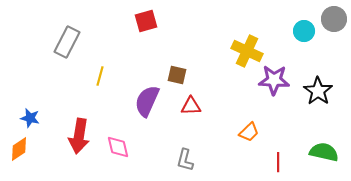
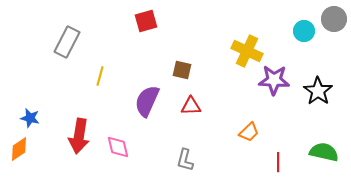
brown square: moved 5 px right, 5 px up
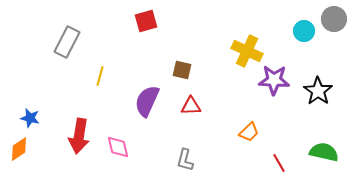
red line: moved 1 px right, 1 px down; rotated 30 degrees counterclockwise
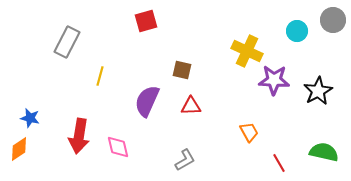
gray circle: moved 1 px left, 1 px down
cyan circle: moved 7 px left
black star: rotated 8 degrees clockwise
orange trapezoid: rotated 75 degrees counterclockwise
gray L-shape: rotated 135 degrees counterclockwise
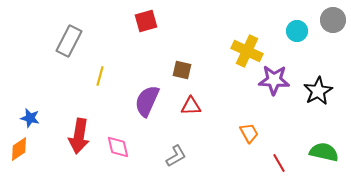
gray rectangle: moved 2 px right, 1 px up
orange trapezoid: moved 1 px down
gray L-shape: moved 9 px left, 4 px up
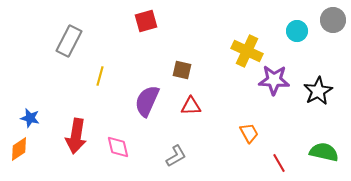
red arrow: moved 3 px left
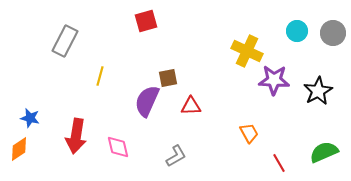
gray circle: moved 13 px down
gray rectangle: moved 4 px left
brown square: moved 14 px left, 8 px down; rotated 24 degrees counterclockwise
green semicircle: rotated 36 degrees counterclockwise
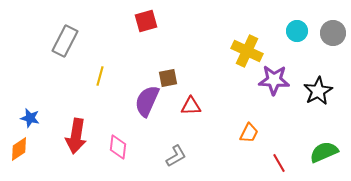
orange trapezoid: rotated 55 degrees clockwise
pink diamond: rotated 20 degrees clockwise
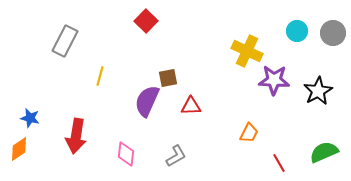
red square: rotated 30 degrees counterclockwise
pink diamond: moved 8 px right, 7 px down
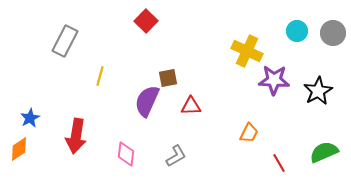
blue star: rotated 30 degrees clockwise
